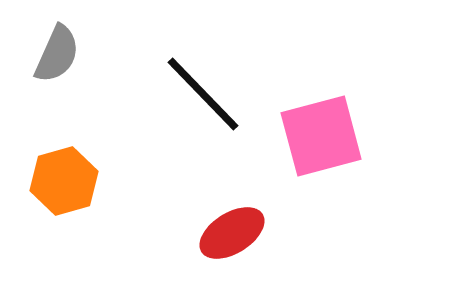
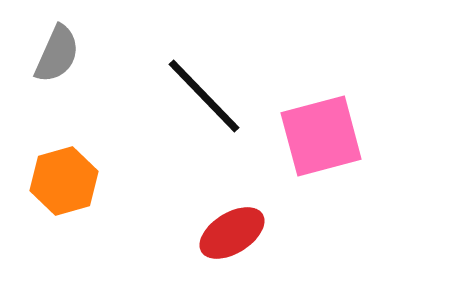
black line: moved 1 px right, 2 px down
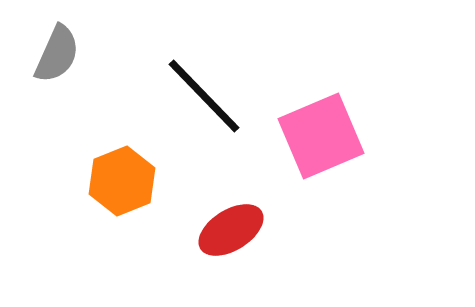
pink square: rotated 8 degrees counterclockwise
orange hexagon: moved 58 px right; rotated 6 degrees counterclockwise
red ellipse: moved 1 px left, 3 px up
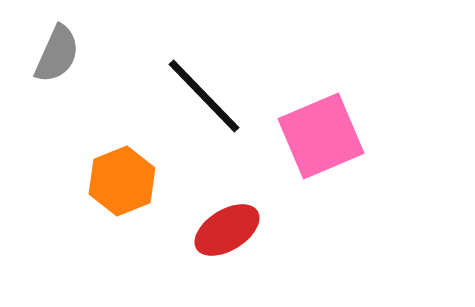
red ellipse: moved 4 px left
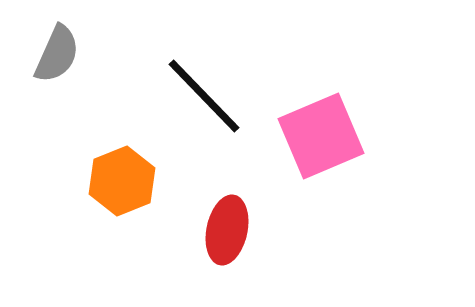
red ellipse: rotated 46 degrees counterclockwise
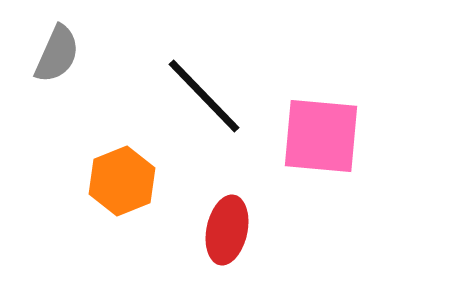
pink square: rotated 28 degrees clockwise
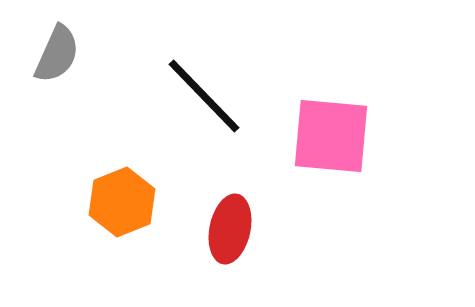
pink square: moved 10 px right
orange hexagon: moved 21 px down
red ellipse: moved 3 px right, 1 px up
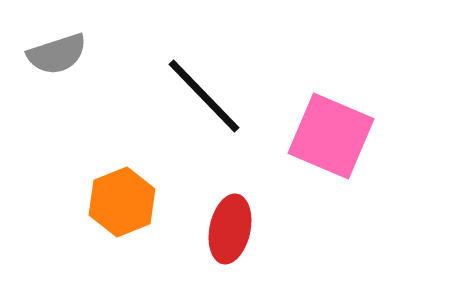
gray semicircle: rotated 48 degrees clockwise
pink square: rotated 18 degrees clockwise
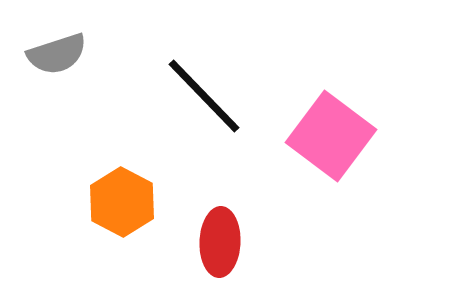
pink square: rotated 14 degrees clockwise
orange hexagon: rotated 10 degrees counterclockwise
red ellipse: moved 10 px left, 13 px down; rotated 10 degrees counterclockwise
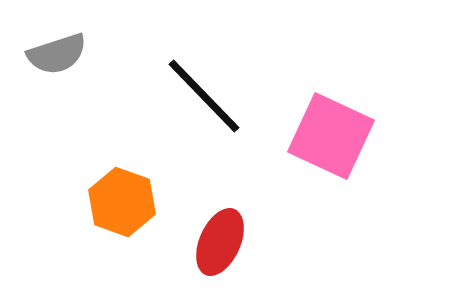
pink square: rotated 12 degrees counterclockwise
orange hexagon: rotated 8 degrees counterclockwise
red ellipse: rotated 22 degrees clockwise
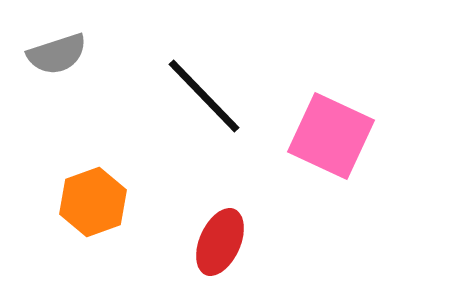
orange hexagon: moved 29 px left; rotated 20 degrees clockwise
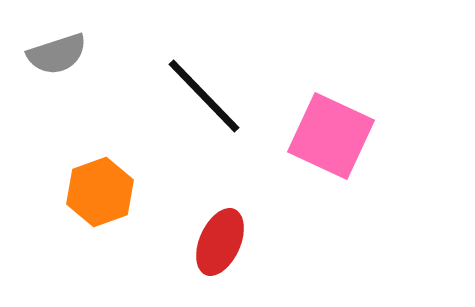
orange hexagon: moved 7 px right, 10 px up
